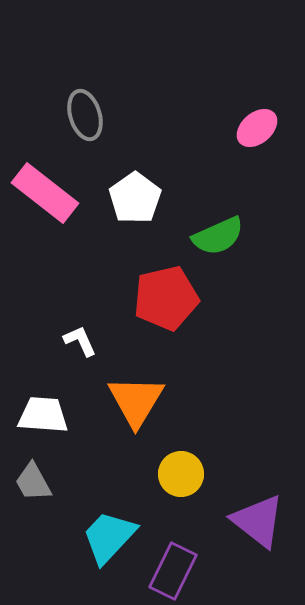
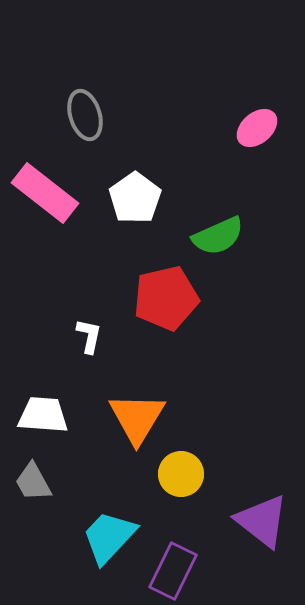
white L-shape: moved 9 px right, 5 px up; rotated 36 degrees clockwise
orange triangle: moved 1 px right, 17 px down
purple triangle: moved 4 px right
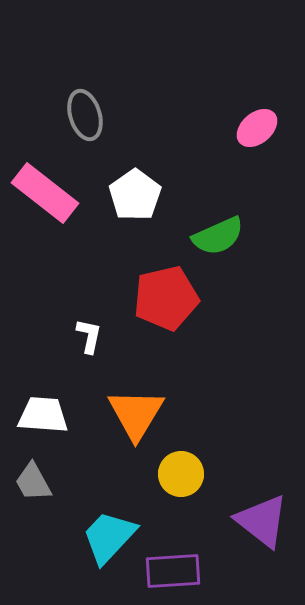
white pentagon: moved 3 px up
orange triangle: moved 1 px left, 4 px up
purple rectangle: rotated 60 degrees clockwise
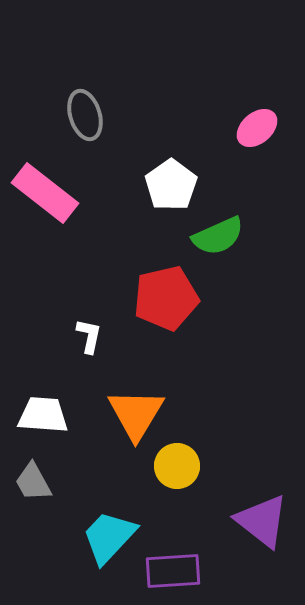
white pentagon: moved 36 px right, 10 px up
yellow circle: moved 4 px left, 8 px up
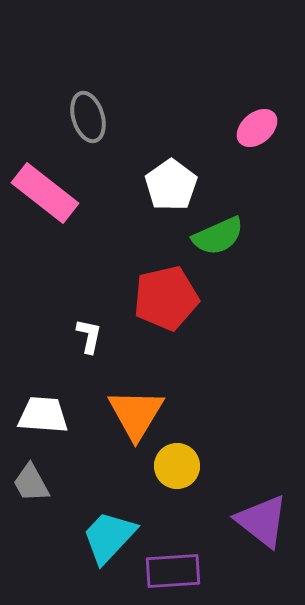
gray ellipse: moved 3 px right, 2 px down
gray trapezoid: moved 2 px left, 1 px down
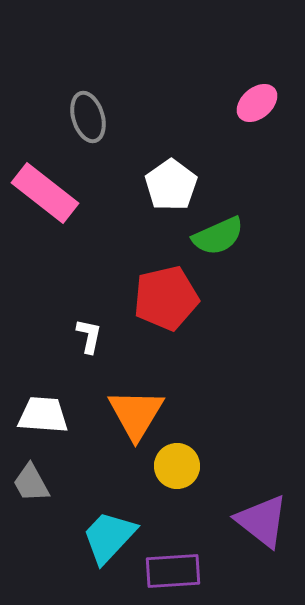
pink ellipse: moved 25 px up
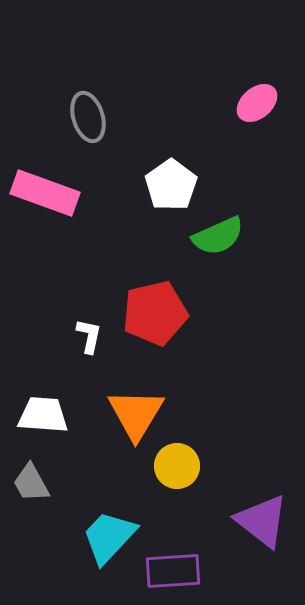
pink rectangle: rotated 18 degrees counterclockwise
red pentagon: moved 11 px left, 15 px down
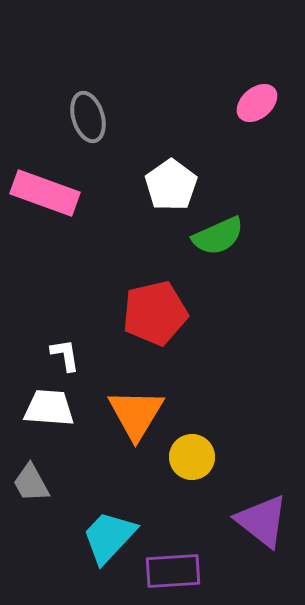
white L-shape: moved 24 px left, 19 px down; rotated 21 degrees counterclockwise
white trapezoid: moved 6 px right, 7 px up
yellow circle: moved 15 px right, 9 px up
